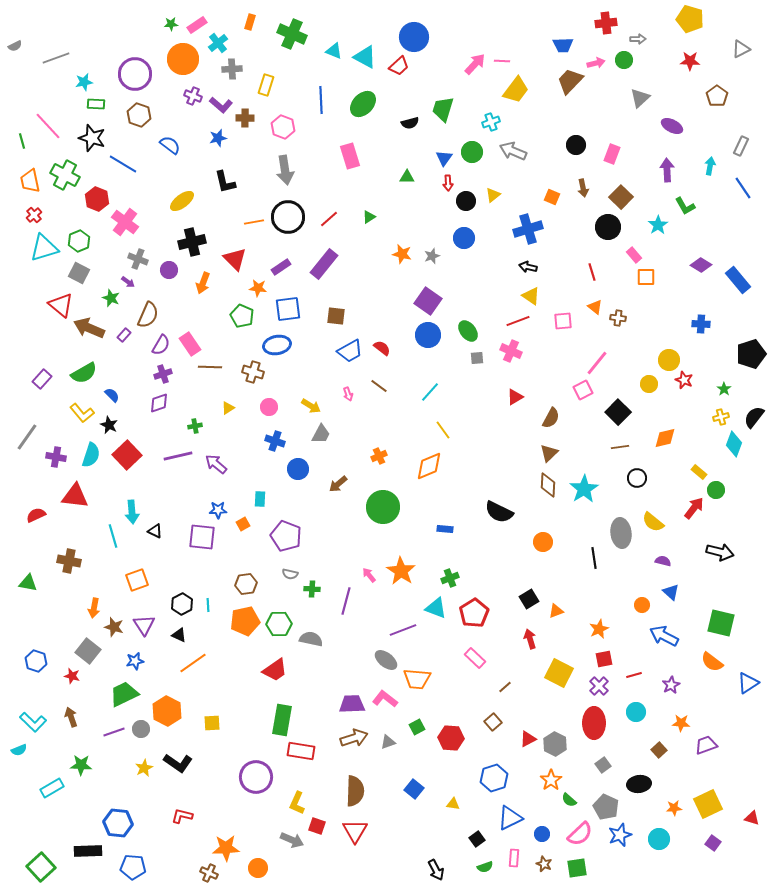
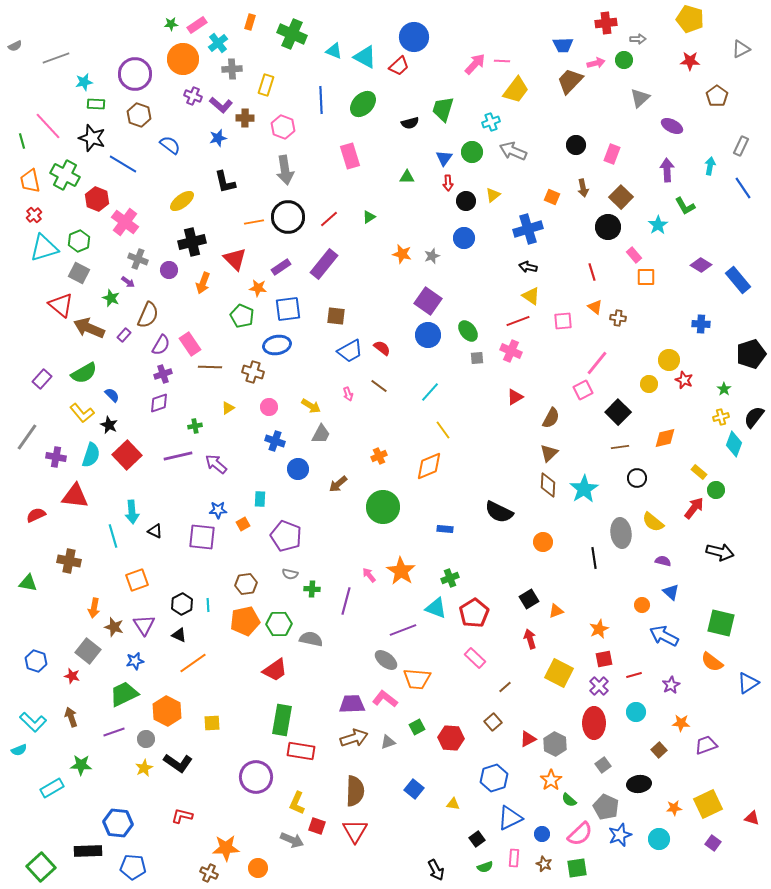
gray circle at (141, 729): moved 5 px right, 10 px down
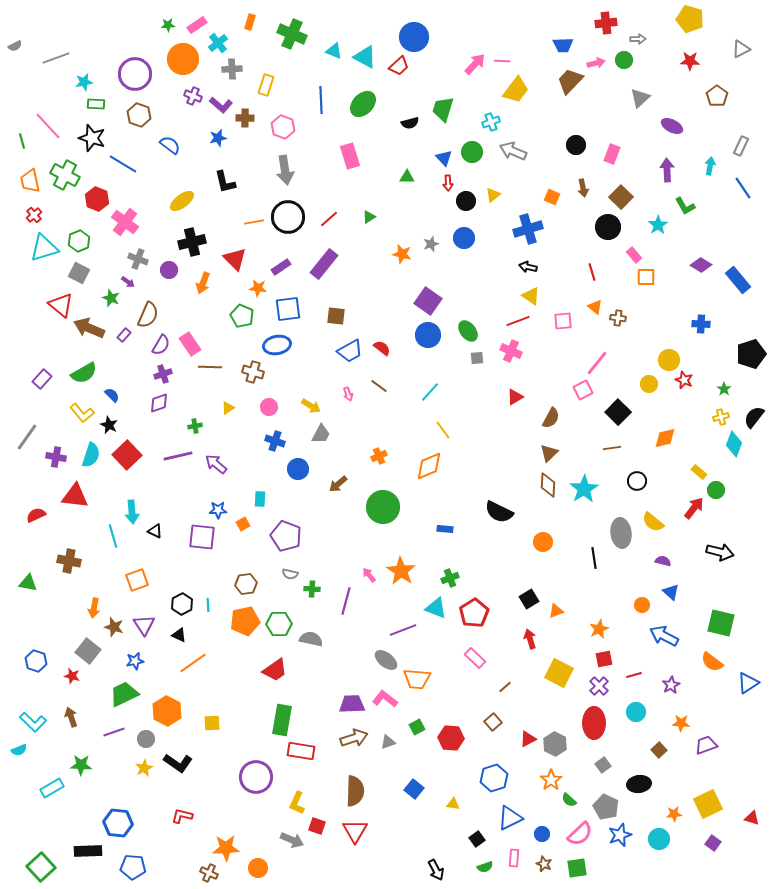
green star at (171, 24): moved 3 px left, 1 px down
blue triangle at (444, 158): rotated 18 degrees counterclockwise
gray star at (432, 256): moved 1 px left, 12 px up
brown line at (620, 447): moved 8 px left, 1 px down
black circle at (637, 478): moved 3 px down
orange star at (674, 808): moved 6 px down
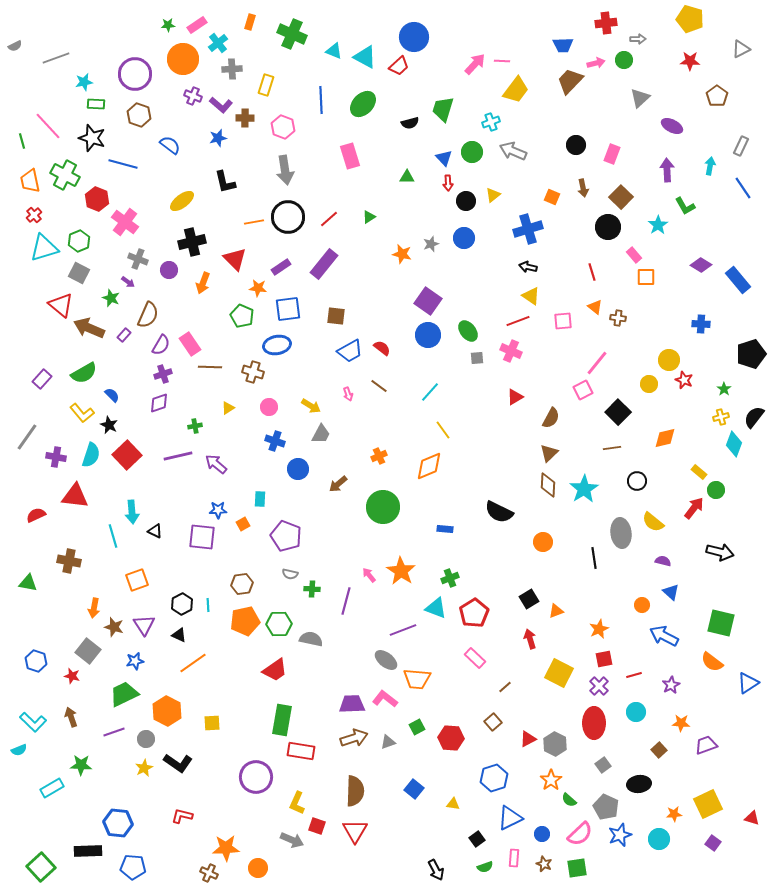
blue line at (123, 164): rotated 16 degrees counterclockwise
brown hexagon at (246, 584): moved 4 px left
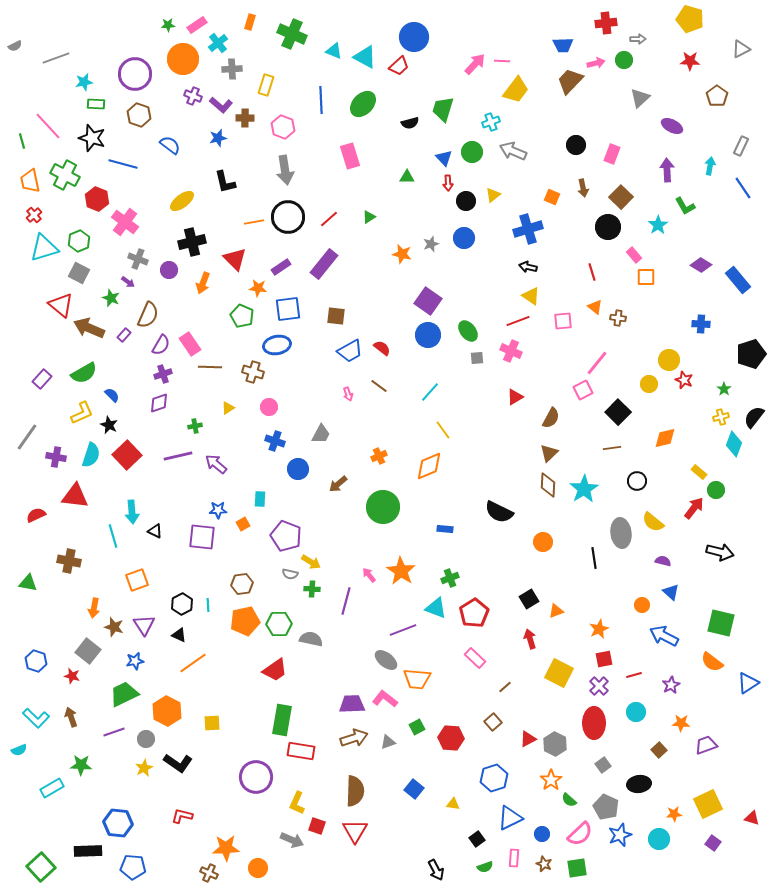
yellow arrow at (311, 406): moved 156 px down
yellow L-shape at (82, 413): rotated 75 degrees counterclockwise
cyan L-shape at (33, 722): moved 3 px right, 4 px up
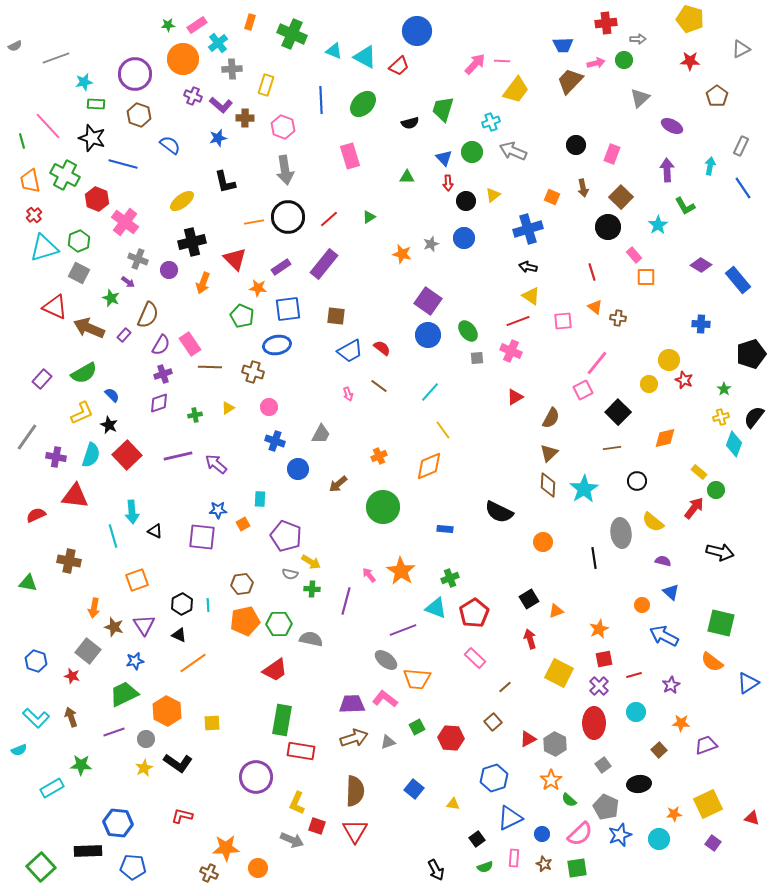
blue circle at (414, 37): moved 3 px right, 6 px up
red triangle at (61, 305): moved 6 px left, 2 px down; rotated 16 degrees counterclockwise
green cross at (195, 426): moved 11 px up
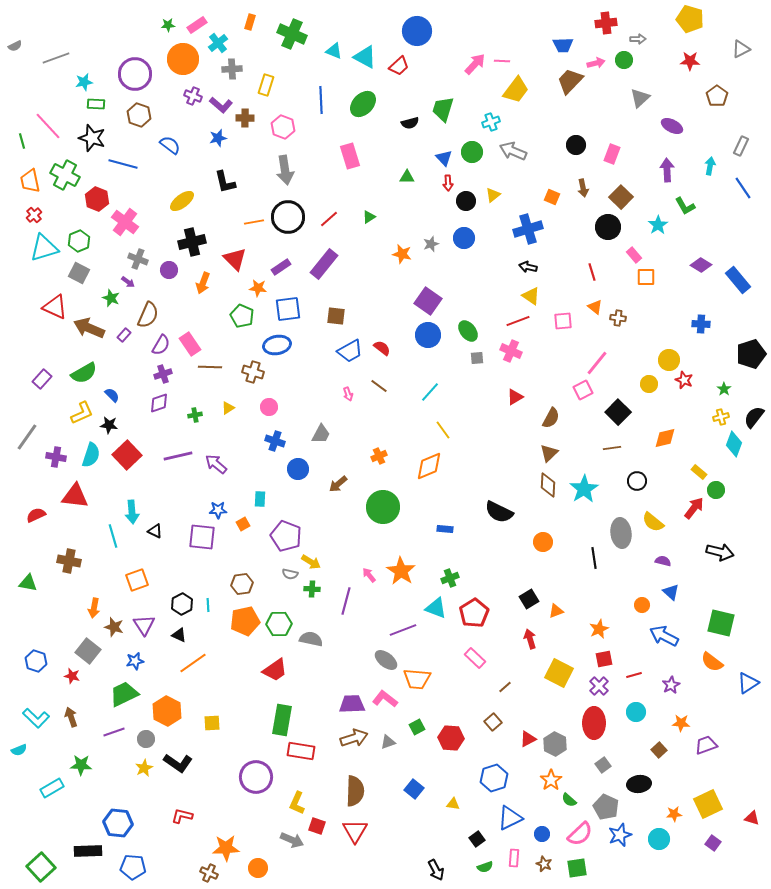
black star at (109, 425): rotated 18 degrees counterclockwise
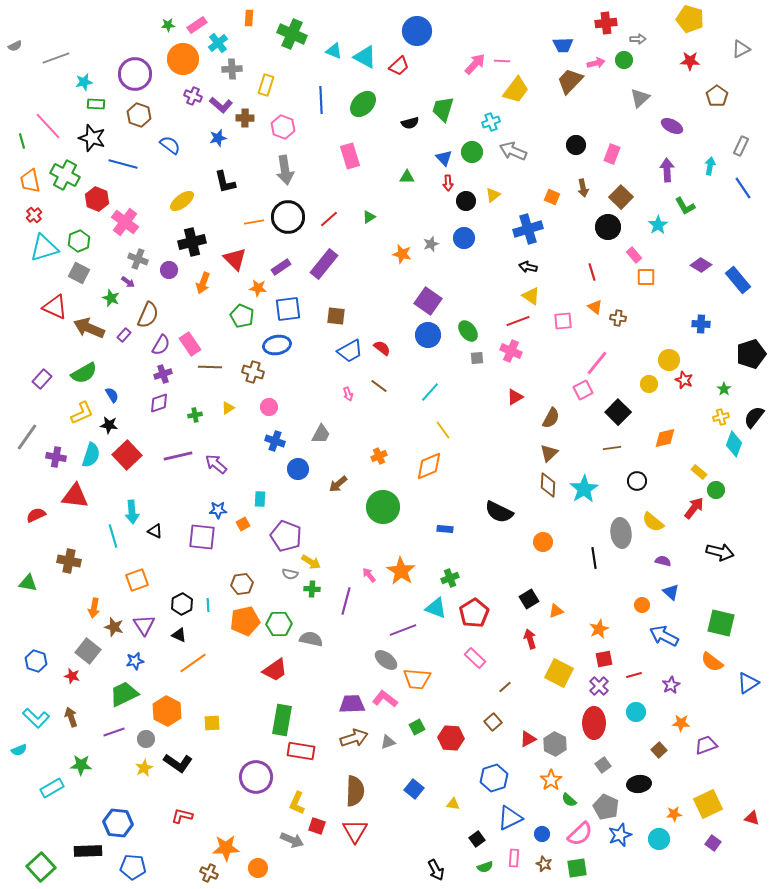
orange rectangle at (250, 22): moved 1 px left, 4 px up; rotated 14 degrees counterclockwise
blue semicircle at (112, 395): rotated 14 degrees clockwise
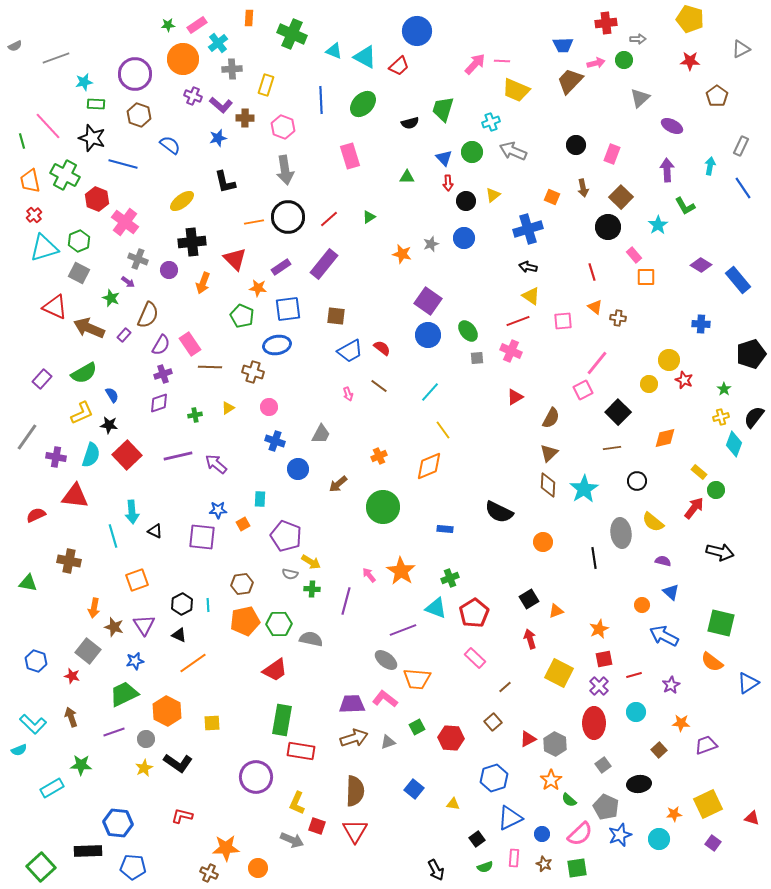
yellow trapezoid at (516, 90): rotated 76 degrees clockwise
black cross at (192, 242): rotated 8 degrees clockwise
cyan L-shape at (36, 718): moved 3 px left, 6 px down
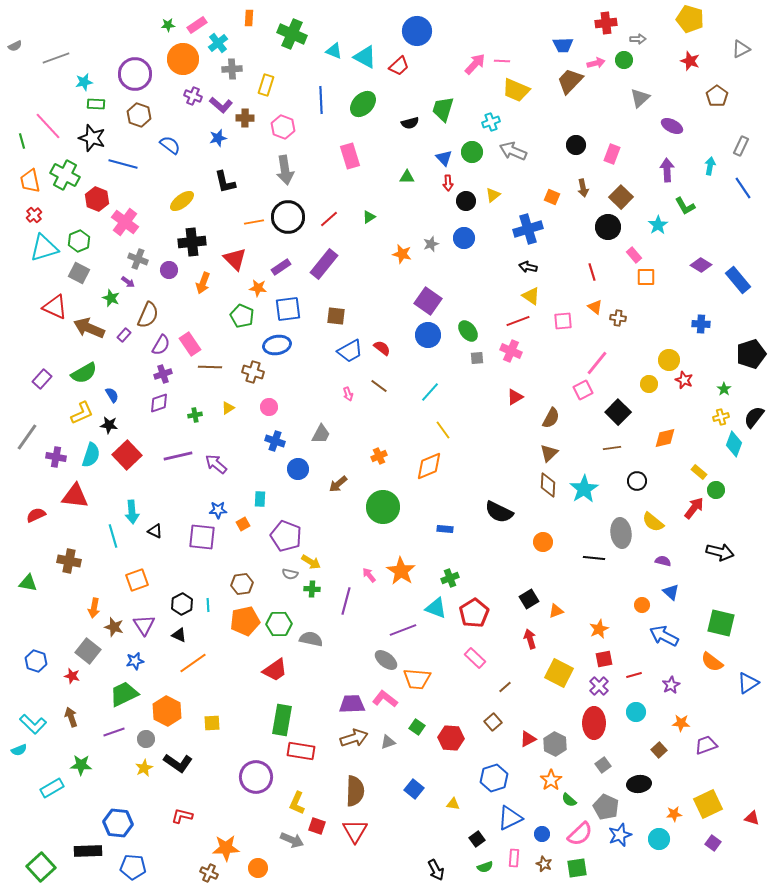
red star at (690, 61): rotated 18 degrees clockwise
black line at (594, 558): rotated 75 degrees counterclockwise
green square at (417, 727): rotated 28 degrees counterclockwise
